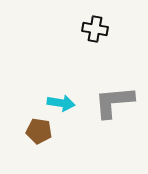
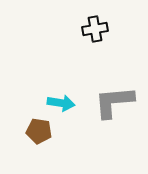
black cross: rotated 20 degrees counterclockwise
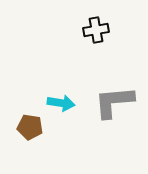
black cross: moved 1 px right, 1 px down
brown pentagon: moved 9 px left, 4 px up
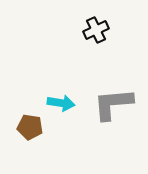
black cross: rotated 15 degrees counterclockwise
gray L-shape: moved 1 px left, 2 px down
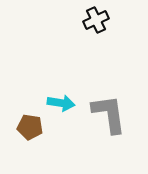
black cross: moved 10 px up
gray L-shape: moved 4 px left, 10 px down; rotated 87 degrees clockwise
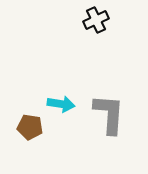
cyan arrow: moved 1 px down
gray L-shape: rotated 12 degrees clockwise
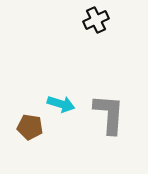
cyan arrow: rotated 8 degrees clockwise
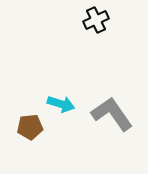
gray L-shape: moved 3 px right; rotated 39 degrees counterclockwise
brown pentagon: rotated 15 degrees counterclockwise
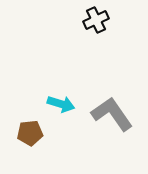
brown pentagon: moved 6 px down
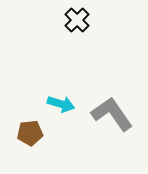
black cross: moved 19 px left; rotated 20 degrees counterclockwise
